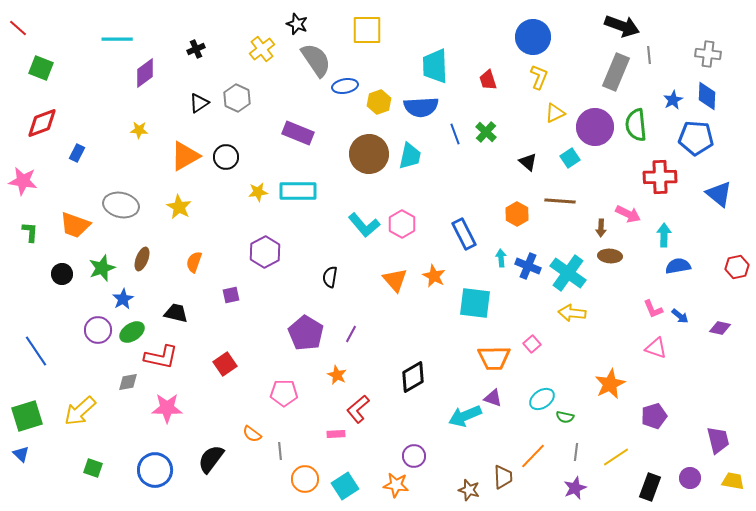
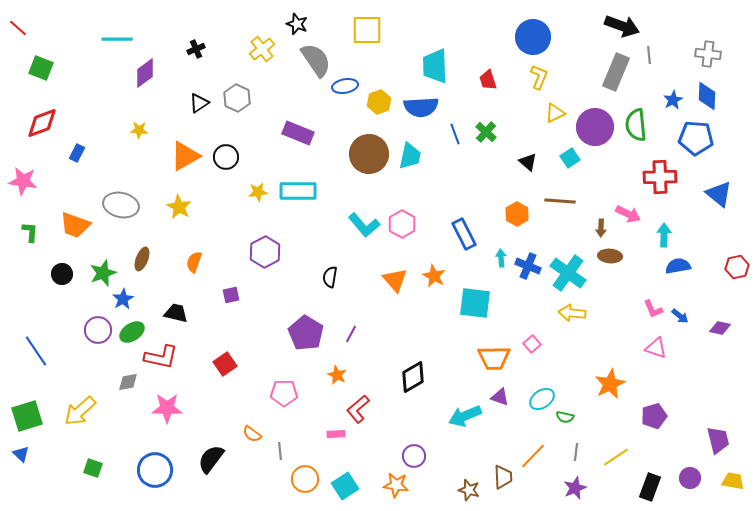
green star at (102, 268): moved 1 px right, 5 px down
purple triangle at (493, 398): moved 7 px right, 1 px up
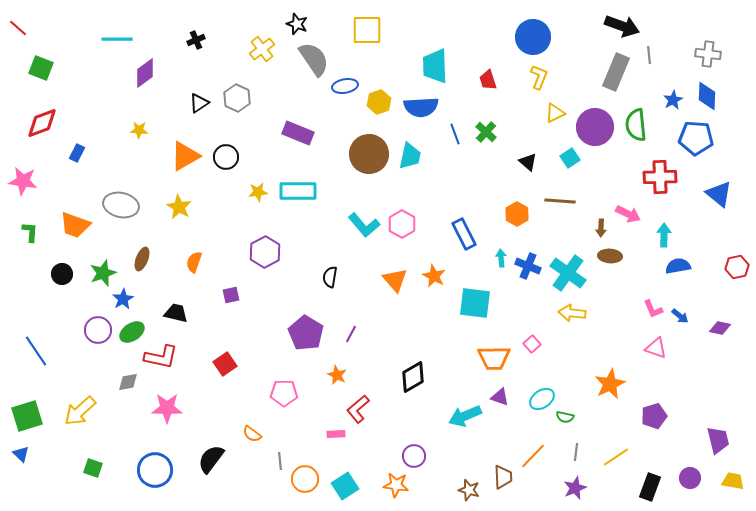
black cross at (196, 49): moved 9 px up
gray semicircle at (316, 60): moved 2 px left, 1 px up
gray line at (280, 451): moved 10 px down
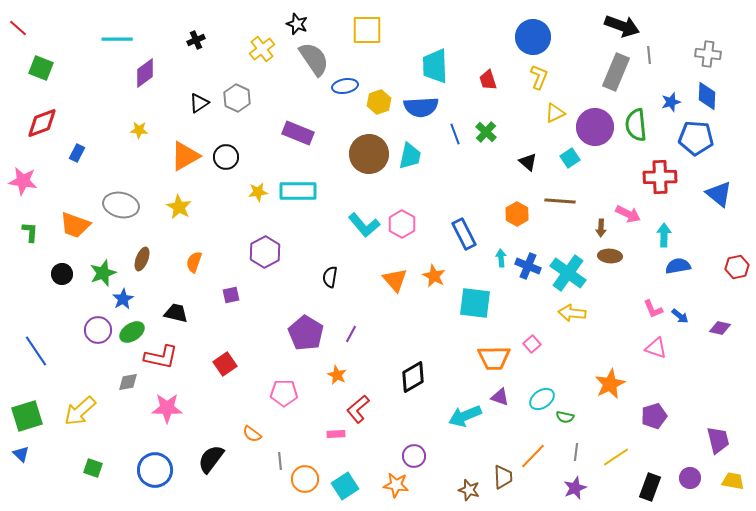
blue star at (673, 100): moved 2 px left, 2 px down; rotated 12 degrees clockwise
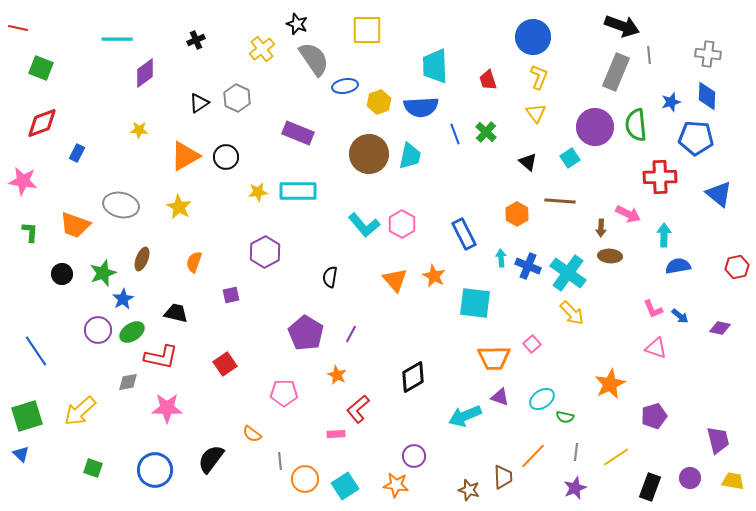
red line at (18, 28): rotated 30 degrees counterclockwise
yellow triangle at (555, 113): moved 19 px left; rotated 40 degrees counterclockwise
yellow arrow at (572, 313): rotated 140 degrees counterclockwise
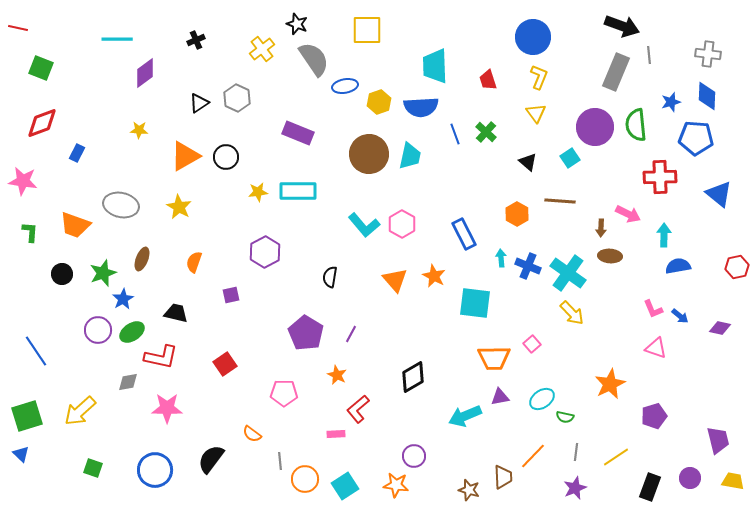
purple triangle at (500, 397): rotated 30 degrees counterclockwise
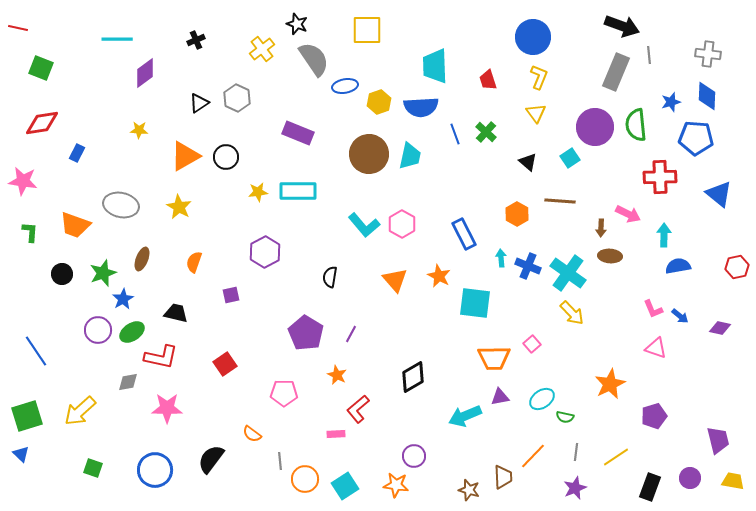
red diamond at (42, 123): rotated 12 degrees clockwise
orange star at (434, 276): moved 5 px right
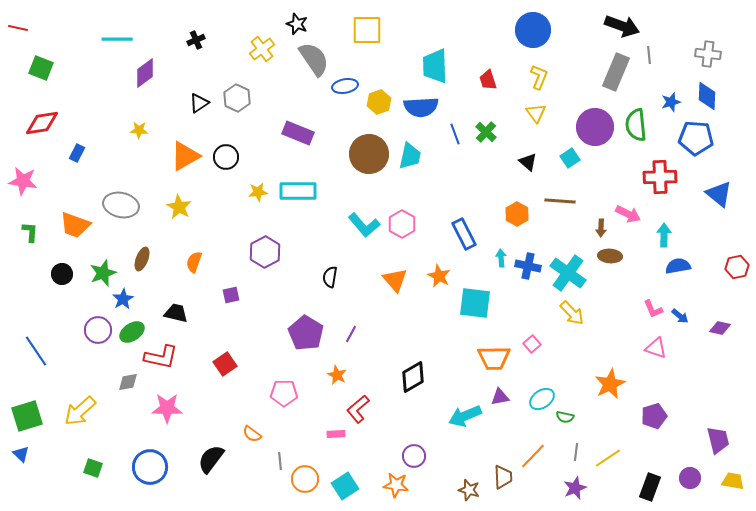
blue circle at (533, 37): moved 7 px up
blue cross at (528, 266): rotated 10 degrees counterclockwise
yellow line at (616, 457): moved 8 px left, 1 px down
blue circle at (155, 470): moved 5 px left, 3 px up
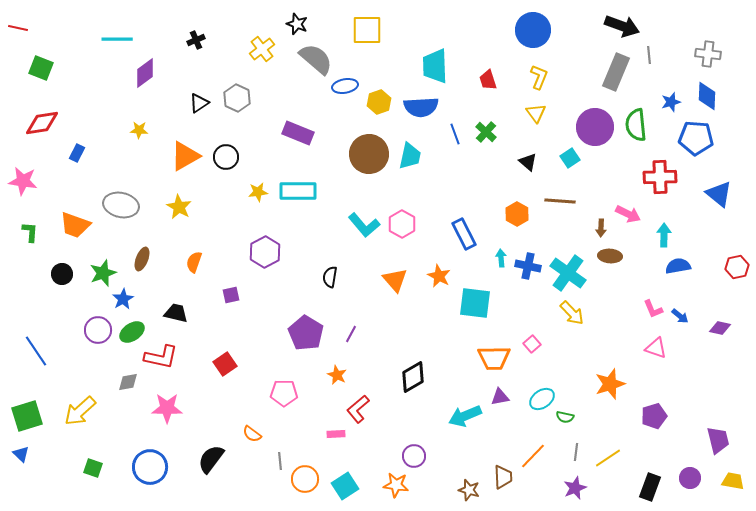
gray semicircle at (314, 59): moved 2 px right; rotated 15 degrees counterclockwise
orange star at (610, 384): rotated 8 degrees clockwise
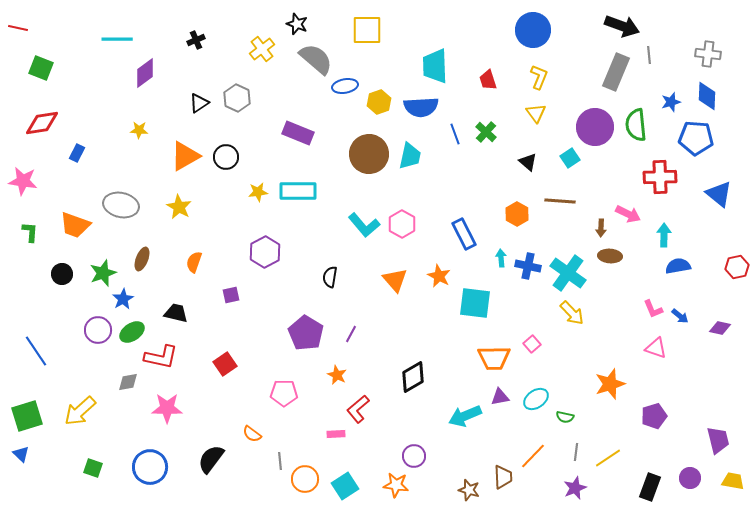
cyan ellipse at (542, 399): moved 6 px left
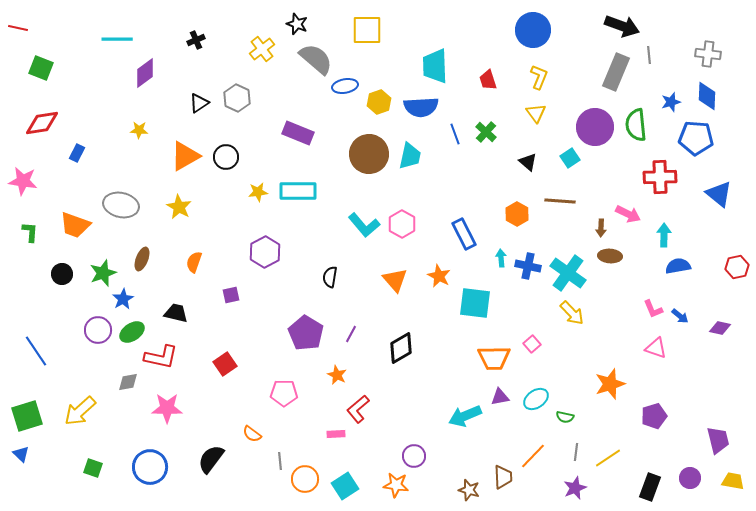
black diamond at (413, 377): moved 12 px left, 29 px up
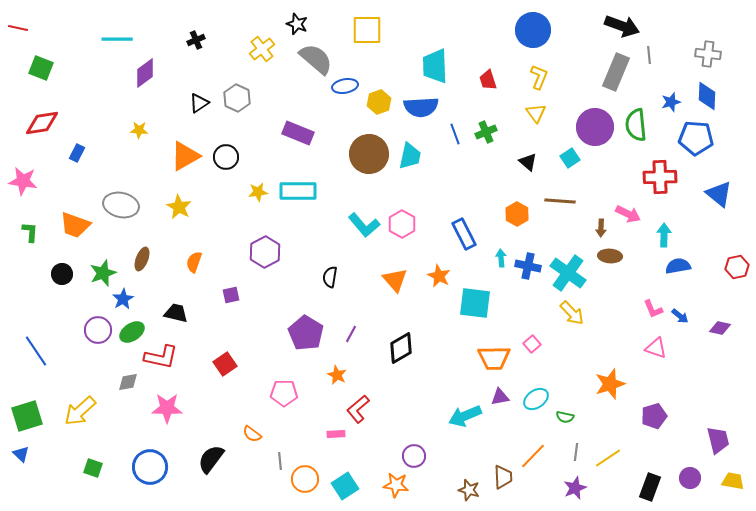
green cross at (486, 132): rotated 25 degrees clockwise
